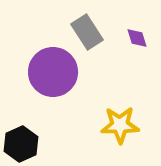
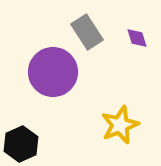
yellow star: rotated 21 degrees counterclockwise
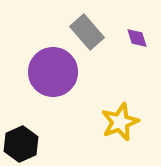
gray rectangle: rotated 8 degrees counterclockwise
yellow star: moved 3 px up
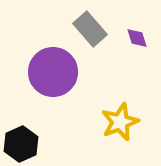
gray rectangle: moved 3 px right, 3 px up
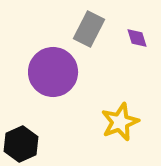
gray rectangle: moved 1 px left; rotated 68 degrees clockwise
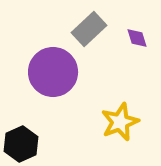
gray rectangle: rotated 20 degrees clockwise
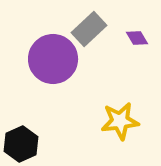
purple diamond: rotated 15 degrees counterclockwise
purple circle: moved 13 px up
yellow star: moved 1 px up; rotated 15 degrees clockwise
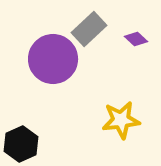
purple diamond: moved 1 px left, 1 px down; rotated 15 degrees counterclockwise
yellow star: moved 1 px right, 1 px up
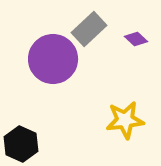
yellow star: moved 4 px right
black hexagon: rotated 12 degrees counterclockwise
